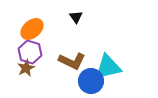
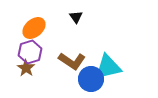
orange ellipse: moved 2 px right, 1 px up
purple hexagon: rotated 25 degrees clockwise
brown L-shape: rotated 8 degrees clockwise
brown star: rotated 12 degrees counterclockwise
blue circle: moved 2 px up
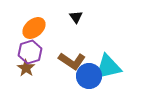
blue circle: moved 2 px left, 3 px up
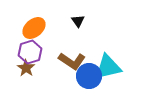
black triangle: moved 2 px right, 4 px down
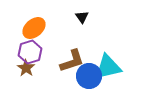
black triangle: moved 4 px right, 4 px up
brown L-shape: rotated 52 degrees counterclockwise
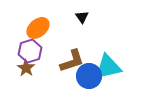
orange ellipse: moved 4 px right
purple hexagon: moved 1 px up
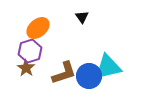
brown L-shape: moved 8 px left, 12 px down
